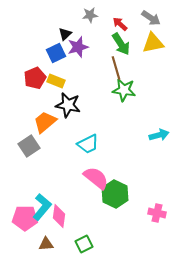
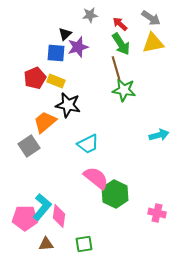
blue square: rotated 30 degrees clockwise
green square: rotated 18 degrees clockwise
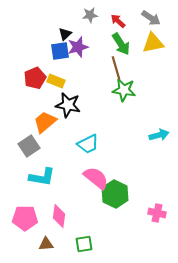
red arrow: moved 2 px left, 3 px up
blue square: moved 4 px right, 2 px up; rotated 12 degrees counterclockwise
cyan L-shape: moved 30 px up; rotated 60 degrees clockwise
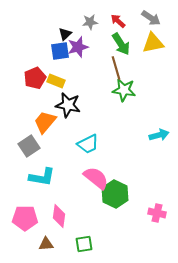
gray star: moved 7 px down
orange trapezoid: rotated 10 degrees counterclockwise
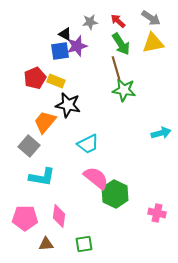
black triangle: rotated 48 degrees counterclockwise
purple star: moved 1 px left, 1 px up
cyan arrow: moved 2 px right, 2 px up
gray square: rotated 15 degrees counterclockwise
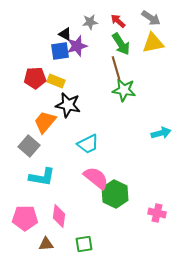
red pentagon: rotated 20 degrees clockwise
